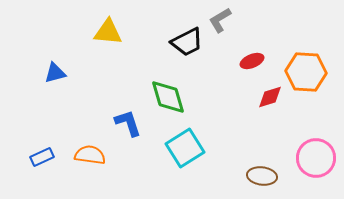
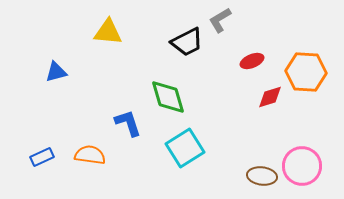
blue triangle: moved 1 px right, 1 px up
pink circle: moved 14 px left, 8 px down
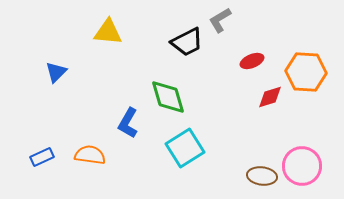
blue triangle: rotated 30 degrees counterclockwise
blue L-shape: rotated 132 degrees counterclockwise
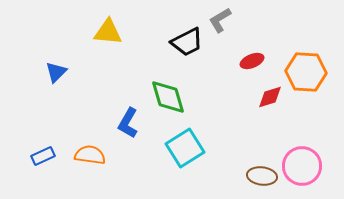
blue rectangle: moved 1 px right, 1 px up
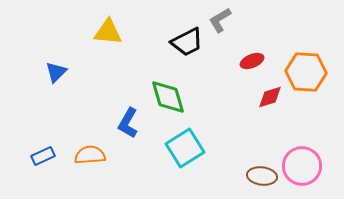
orange semicircle: rotated 12 degrees counterclockwise
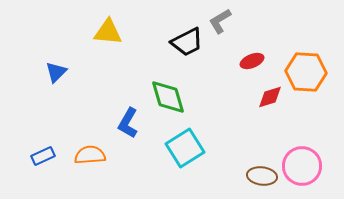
gray L-shape: moved 1 px down
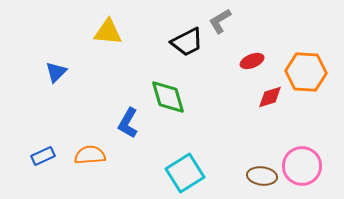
cyan square: moved 25 px down
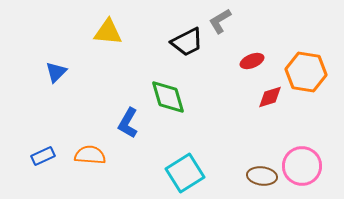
orange hexagon: rotated 6 degrees clockwise
orange semicircle: rotated 8 degrees clockwise
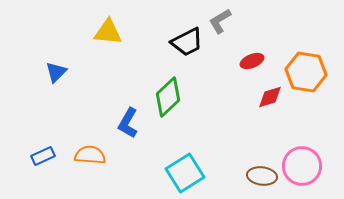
green diamond: rotated 63 degrees clockwise
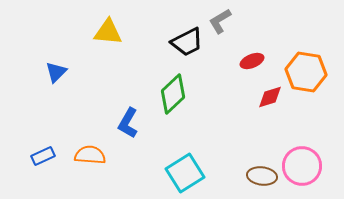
green diamond: moved 5 px right, 3 px up
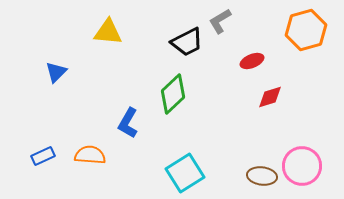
orange hexagon: moved 42 px up; rotated 24 degrees counterclockwise
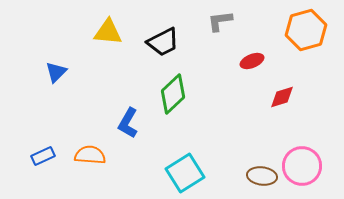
gray L-shape: rotated 24 degrees clockwise
black trapezoid: moved 24 px left
red diamond: moved 12 px right
